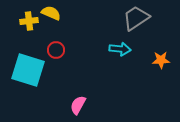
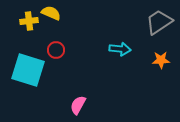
gray trapezoid: moved 23 px right, 4 px down
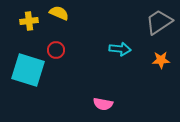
yellow semicircle: moved 8 px right
pink semicircle: moved 25 px right, 1 px up; rotated 108 degrees counterclockwise
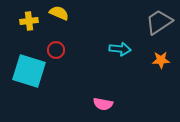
cyan square: moved 1 px right, 1 px down
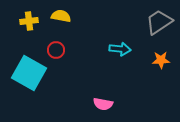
yellow semicircle: moved 2 px right, 3 px down; rotated 12 degrees counterclockwise
cyan square: moved 2 px down; rotated 12 degrees clockwise
